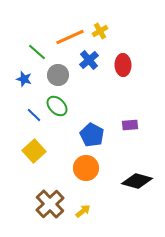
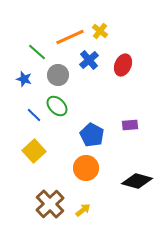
yellow cross: rotated 21 degrees counterclockwise
red ellipse: rotated 25 degrees clockwise
yellow arrow: moved 1 px up
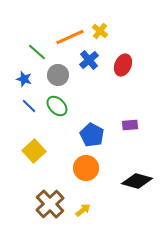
blue line: moved 5 px left, 9 px up
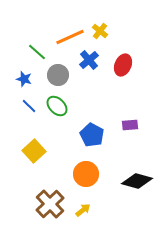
orange circle: moved 6 px down
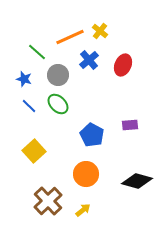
green ellipse: moved 1 px right, 2 px up
brown cross: moved 2 px left, 3 px up
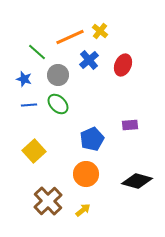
blue line: moved 1 px up; rotated 49 degrees counterclockwise
blue pentagon: moved 4 px down; rotated 20 degrees clockwise
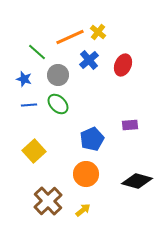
yellow cross: moved 2 px left, 1 px down
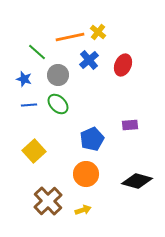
orange line: rotated 12 degrees clockwise
yellow arrow: rotated 21 degrees clockwise
